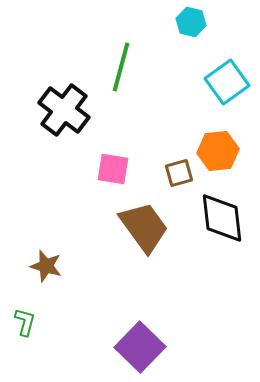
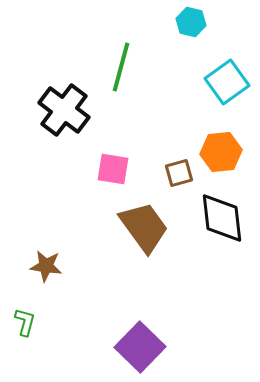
orange hexagon: moved 3 px right, 1 px down
brown star: rotated 8 degrees counterclockwise
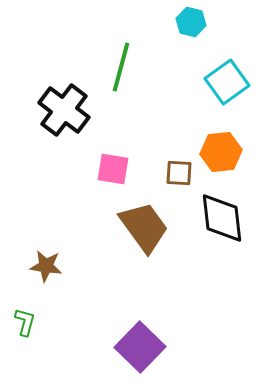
brown square: rotated 20 degrees clockwise
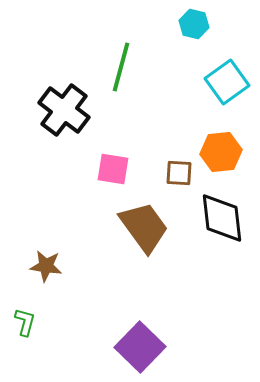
cyan hexagon: moved 3 px right, 2 px down
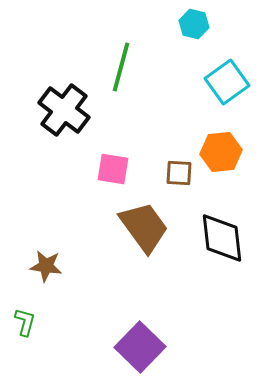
black diamond: moved 20 px down
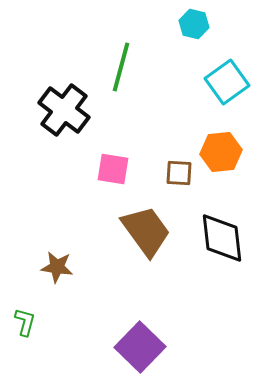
brown trapezoid: moved 2 px right, 4 px down
brown star: moved 11 px right, 1 px down
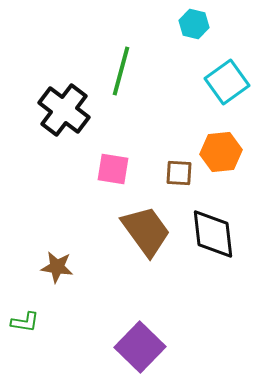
green line: moved 4 px down
black diamond: moved 9 px left, 4 px up
green L-shape: rotated 84 degrees clockwise
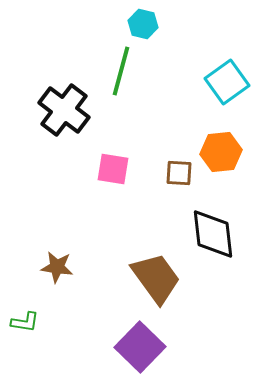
cyan hexagon: moved 51 px left
brown trapezoid: moved 10 px right, 47 px down
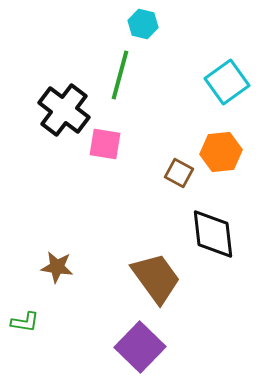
green line: moved 1 px left, 4 px down
pink square: moved 8 px left, 25 px up
brown square: rotated 24 degrees clockwise
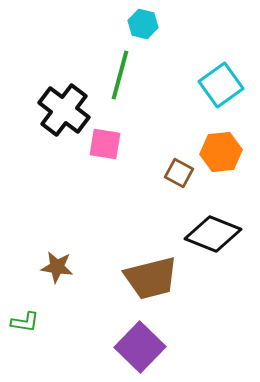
cyan square: moved 6 px left, 3 px down
black diamond: rotated 62 degrees counterclockwise
brown trapezoid: moved 5 px left; rotated 112 degrees clockwise
